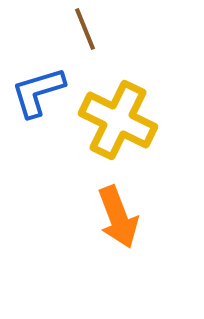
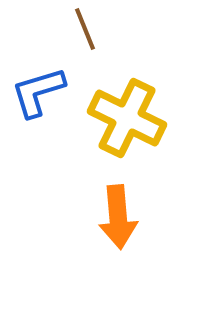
yellow cross: moved 9 px right, 2 px up
orange arrow: rotated 16 degrees clockwise
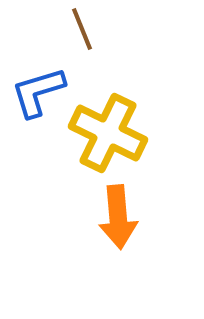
brown line: moved 3 px left
yellow cross: moved 19 px left, 15 px down
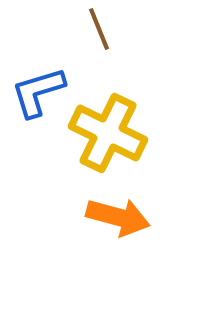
brown line: moved 17 px right
orange arrow: rotated 70 degrees counterclockwise
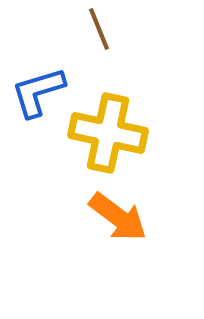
yellow cross: rotated 14 degrees counterclockwise
orange arrow: rotated 22 degrees clockwise
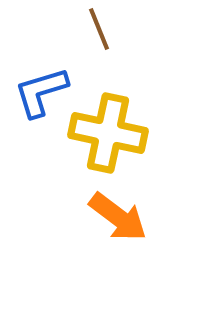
blue L-shape: moved 3 px right
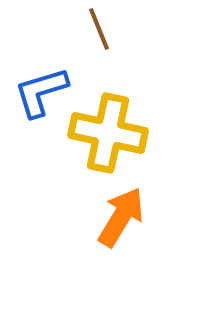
orange arrow: moved 3 px right; rotated 96 degrees counterclockwise
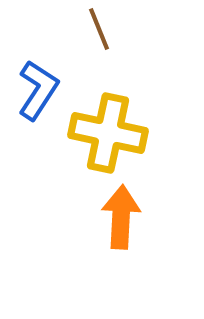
blue L-shape: moved 3 px left, 2 px up; rotated 140 degrees clockwise
orange arrow: rotated 28 degrees counterclockwise
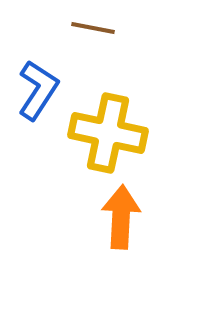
brown line: moved 6 px left, 1 px up; rotated 57 degrees counterclockwise
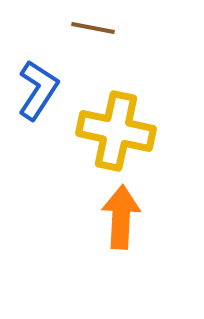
yellow cross: moved 8 px right, 2 px up
